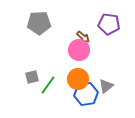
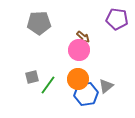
purple pentagon: moved 8 px right, 5 px up
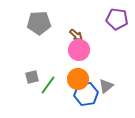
brown arrow: moved 7 px left, 2 px up
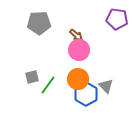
gray triangle: rotated 35 degrees counterclockwise
blue hexagon: rotated 20 degrees counterclockwise
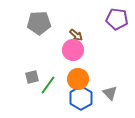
pink circle: moved 6 px left
gray triangle: moved 4 px right, 7 px down
blue hexagon: moved 5 px left, 4 px down
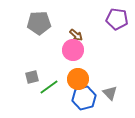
green line: moved 1 px right, 2 px down; rotated 18 degrees clockwise
blue hexagon: moved 3 px right; rotated 15 degrees clockwise
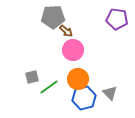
gray pentagon: moved 14 px right, 6 px up
brown arrow: moved 10 px left, 4 px up
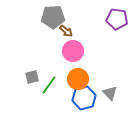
pink circle: moved 1 px down
green line: moved 2 px up; rotated 18 degrees counterclockwise
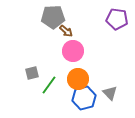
gray square: moved 4 px up
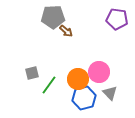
pink circle: moved 26 px right, 21 px down
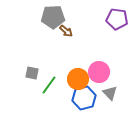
gray square: rotated 24 degrees clockwise
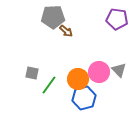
gray triangle: moved 9 px right, 23 px up
